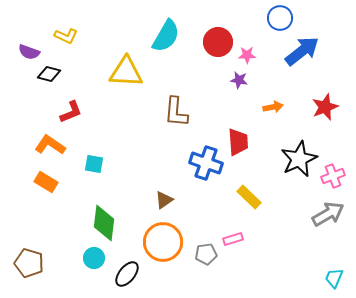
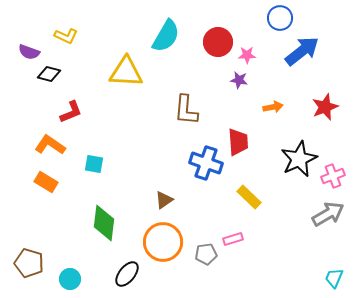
brown L-shape: moved 10 px right, 2 px up
cyan circle: moved 24 px left, 21 px down
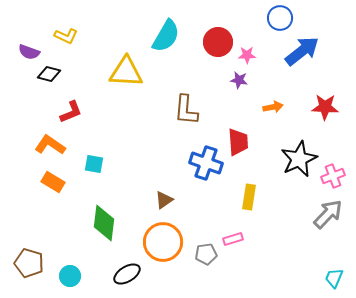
red star: rotated 24 degrees clockwise
orange rectangle: moved 7 px right
yellow rectangle: rotated 55 degrees clockwise
gray arrow: rotated 16 degrees counterclockwise
black ellipse: rotated 20 degrees clockwise
cyan circle: moved 3 px up
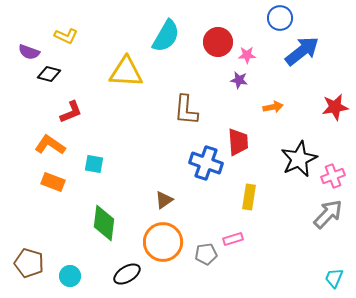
red star: moved 10 px right; rotated 12 degrees counterclockwise
orange rectangle: rotated 10 degrees counterclockwise
